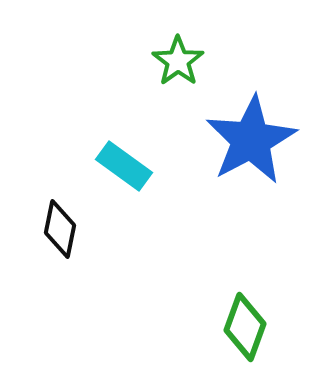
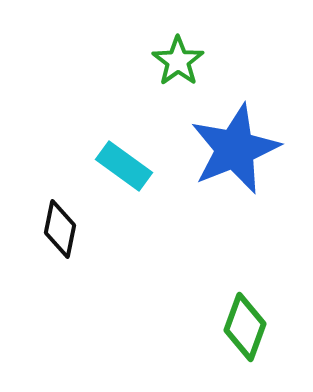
blue star: moved 16 px left, 9 px down; rotated 6 degrees clockwise
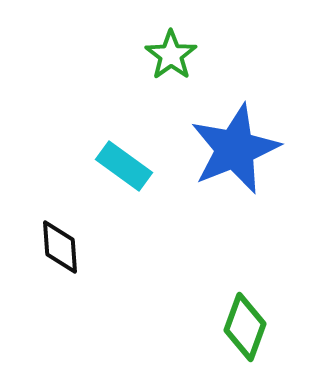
green star: moved 7 px left, 6 px up
black diamond: moved 18 px down; rotated 16 degrees counterclockwise
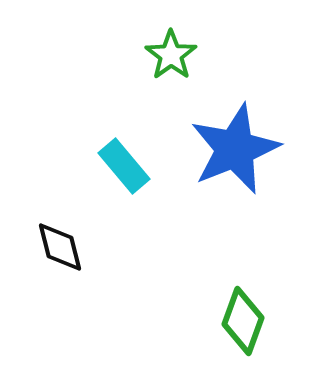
cyan rectangle: rotated 14 degrees clockwise
black diamond: rotated 10 degrees counterclockwise
green diamond: moved 2 px left, 6 px up
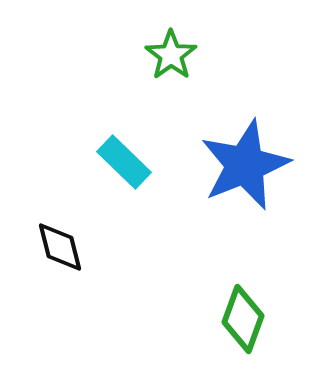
blue star: moved 10 px right, 16 px down
cyan rectangle: moved 4 px up; rotated 6 degrees counterclockwise
green diamond: moved 2 px up
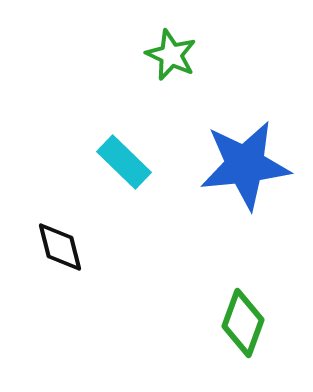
green star: rotated 12 degrees counterclockwise
blue star: rotated 16 degrees clockwise
green diamond: moved 4 px down
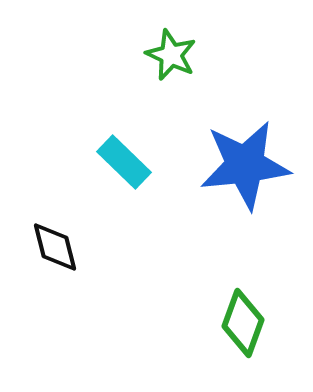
black diamond: moved 5 px left
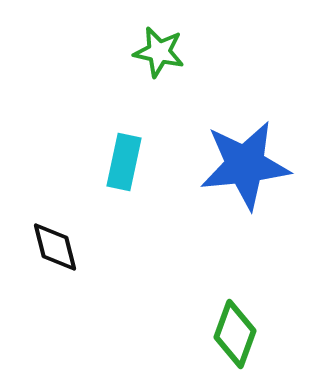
green star: moved 12 px left, 3 px up; rotated 12 degrees counterclockwise
cyan rectangle: rotated 58 degrees clockwise
green diamond: moved 8 px left, 11 px down
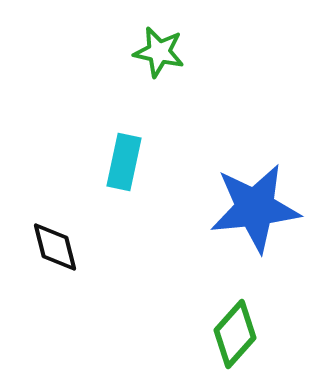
blue star: moved 10 px right, 43 px down
green diamond: rotated 22 degrees clockwise
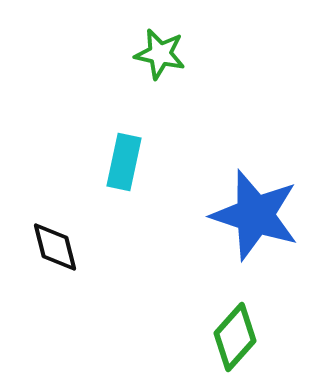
green star: moved 1 px right, 2 px down
blue star: moved 7 px down; rotated 24 degrees clockwise
green diamond: moved 3 px down
